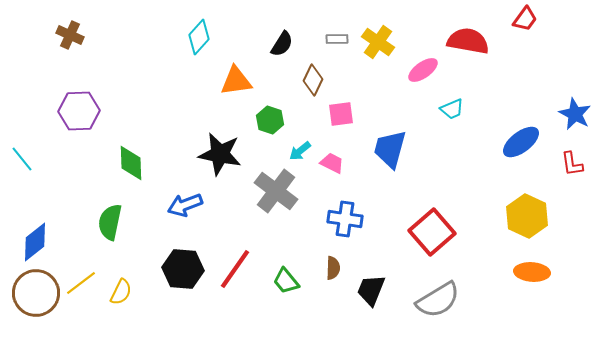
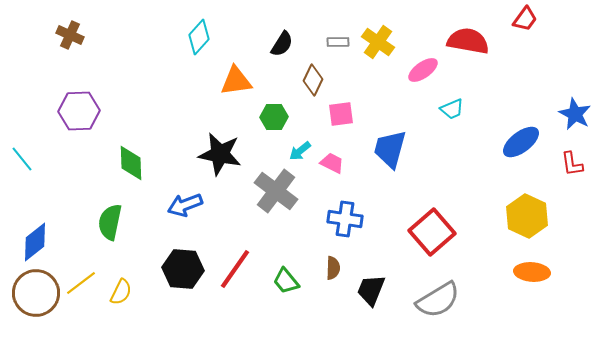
gray rectangle: moved 1 px right, 3 px down
green hexagon: moved 4 px right, 3 px up; rotated 20 degrees counterclockwise
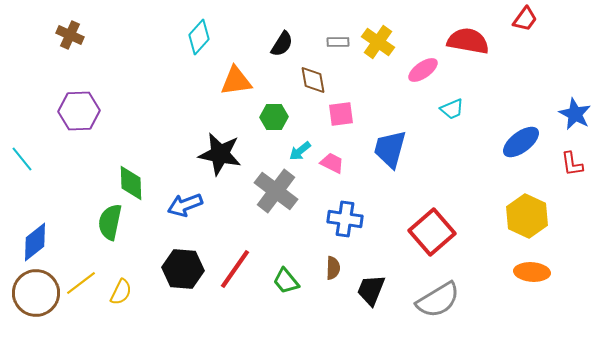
brown diamond: rotated 36 degrees counterclockwise
green diamond: moved 20 px down
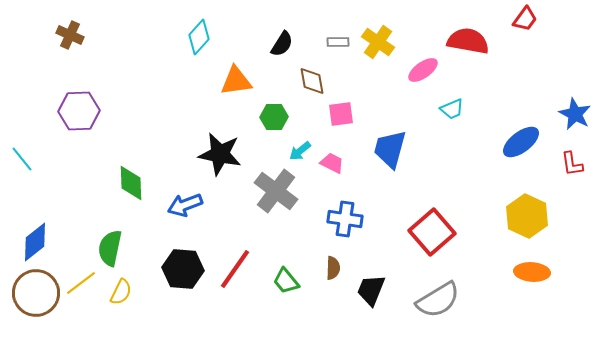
brown diamond: moved 1 px left, 1 px down
green semicircle: moved 26 px down
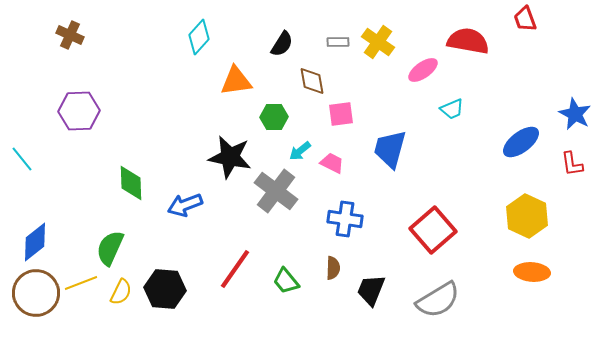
red trapezoid: rotated 124 degrees clockwise
black star: moved 10 px right, 3 px down
red square: moved 1 px right, 2 px up
green semicircle: rotated 12 degrees clockwise
black hexagon: moved 18 px left, 20 px down
yellow line: rotated 16 degrees clockwise
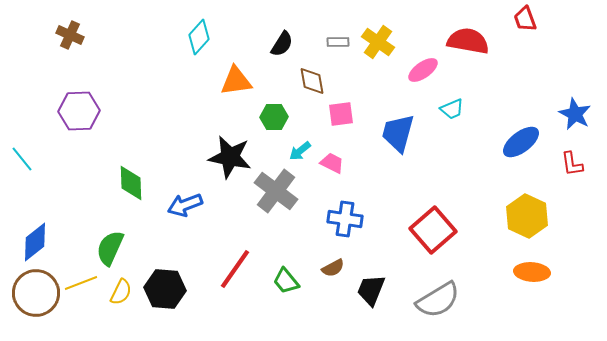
blue trapezoid: moved 8 px right, 16 px up
brown semicircle: rotated 60 degrees clockwise
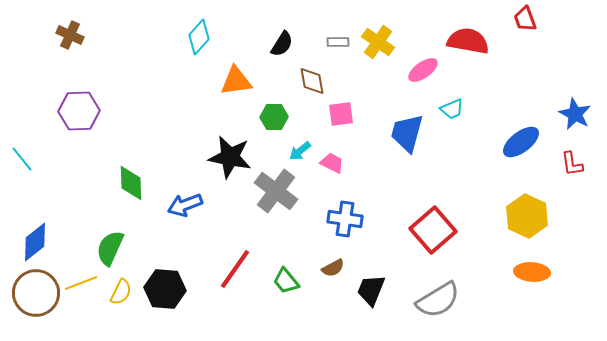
blue trapezoid: moved 9 px right
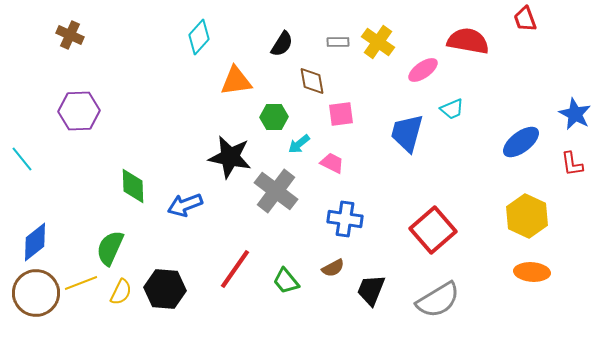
cyan arrow: moved 1 px left, 7 px up
green diamond: moved 2 px right, 3 px down
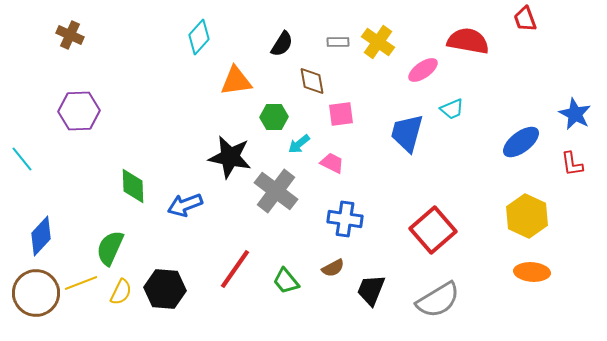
blue diamond: moved 6 px right, 6 px up; rotated 9 degrees counterclockwise
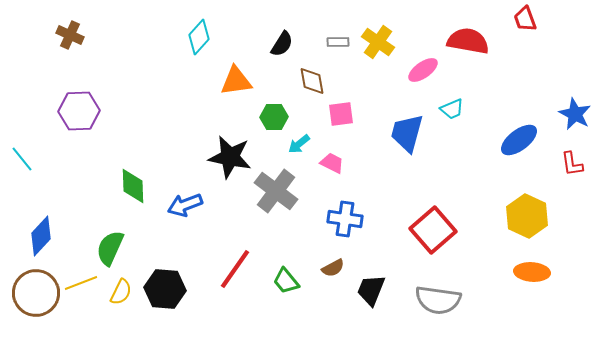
blue ellipse: moved 2 px left, 2 px up
gray semicircle: rotated 39 degrees clockwise
